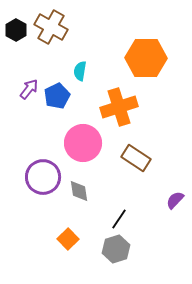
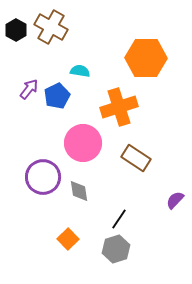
cyan semicircle: rotated 90 degrees clockwise
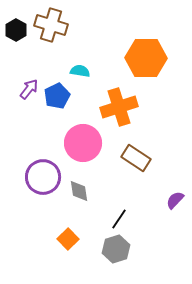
brown cross: moved 2 px up; rotated 12 degrees counterclockwise
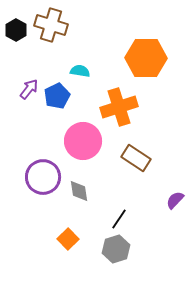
pink circle: moved 2 px up
